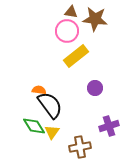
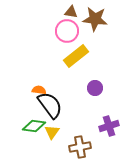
green diamond: rotated 50 degrees counterclockwise
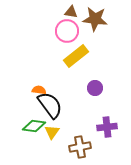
purple cross: moved 2 px left, 1 px down; rotated 12 degrees clockwise
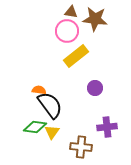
green diamond: moved 1 px right, 1 px down
brown cross: moved 1 px right; rotated 15 degrees clockwise
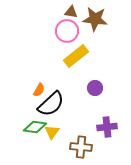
orange semicircle: rotated 112 degrees clockwise
black semicircle: moved 1 px right, 1 px up; rotated 84 degrees clockwise
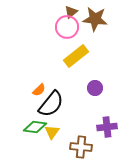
brown triangle: rotated 48 degrees counterclockwise
pink circle: moved 4 px up
orange semicircle: rotated 16 degrees clockwise
black semicircle: rotated 8 degrees counterclockwise
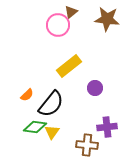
brown star: moved 12 px right
pink circle: moved 9 px left, 2 px up
yellow rectangle: moved 7 px left, 10 px down
orange semicircle: moved 12 px left, 5 px down
brown cross: moved 6 px right, 2 px up
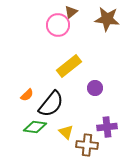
yellow triangle: moved 14 px right; rotated 21 degrees counterclockwise
